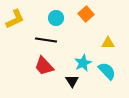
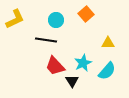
cyan circle: moved 2 px down
red trapezoid: moved 11 px right
cyan semicircle: rotated 84 degrees clockwise
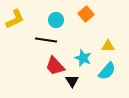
yellow triangle: moved 3 px down
cyan star: moved 5 px up; rotated 24 degrees counterclockwise
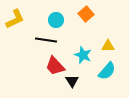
cyan star: moved 3 px up
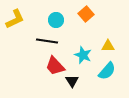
black line: moved 1 px right, 1 px down
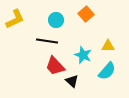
black triangle: rotated 16 degrees counterclockwise
